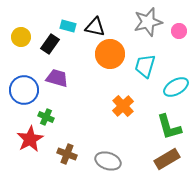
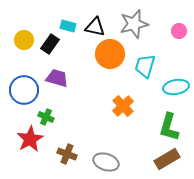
gray star: moved 14 px left, 2 px down
yellow circle: moved 3 px right, 3 px down
cyan ellipse: rotated 20 degrees clockwise
green L-shape: rotated 32 degrees clockwise
gray ellipse: moved 2 px left, 1 px down
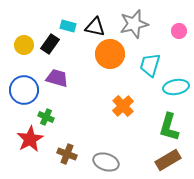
yellow circle: moved 5 px down
cyan trapezoid: moved 5 px right, 1 px up
brown rectangle: moved 1 px right, 1 px down
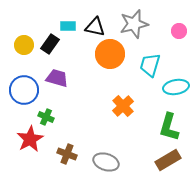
cyan rectangle: rotated 14 degrees counterclockwise
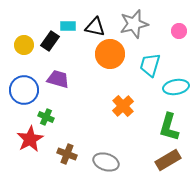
black rectangle: moved 3 px up
purple trapezoid: moved 1 px right, 1 px down
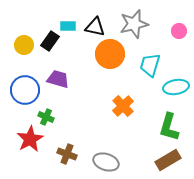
blue circle: moved 1 px right
